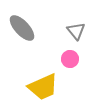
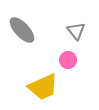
gray ellipse: moved 2 px down
pink circle: moved 2 px left, 1 px down
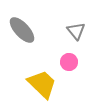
pink circle: moved 1 px right, 2 px down
yellow trapezoid: moved 1 px left, 3 px up; rotated 112 degrees counterclockwise
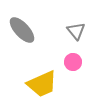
pink circle: moved 4 px right
yellow trapezoid: rotated 112 degrees clockwise
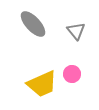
gray ellipse: moved 11 px right, 6 px up
pink circle: moved 1 px left, 12 px down
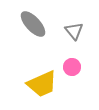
gray triangle: moved 2 px left
pink circle: moved 7 px up
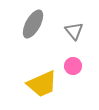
gray ellipse: rotated 72 degrees clockwise
pink circle: moved 1 px right, 1 px up
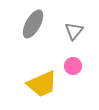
gray triangle: rotated 18 degrees clockwise
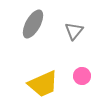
pink circle: moved 9 px right, 10 px down
yellow trapezoid: moved 1 px right
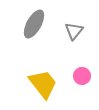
gray ellipse: moved 1 px right
yellow trapezoid: rotated 104 degrees counterclockwise
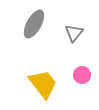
gray triangle: moved 2 px down
pink circle: moved 1 px up
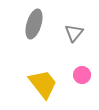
gray ellipse: rotated 12 degrees counterclockwise
